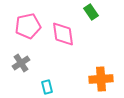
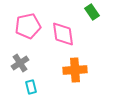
green rectangle: moved 1 px right
gray cross: moved 1 px left
orange cross: moved 26 px left, 9 px up
cyan rectangle: moved 16 px left
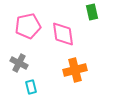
green rectangle: rotated 21 degrees clockwise
gray cross: moved 1 px left; rotated 30 degrees counterclockwise
orange cross: rotated 10 degrees counterclockwise
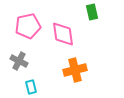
gray cross: moved 2 px up
